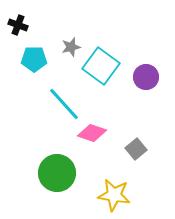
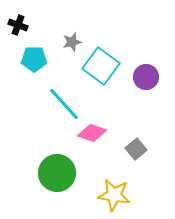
gray star: moved 1 px right, 5 px up
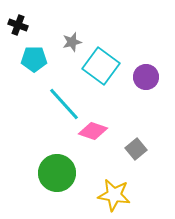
pink diamond: moved 1 px right, 2 px up
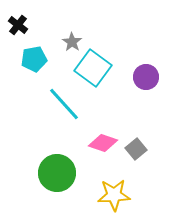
black cross: rotated 18 degrees clockwise
gray star: rotated 24 degrees counterclockwise
cyan pentagon: rotated 10 degrees counterclockwise
cyan square: moved 8 px left, 2 px down
pink diamond: moved 10 px right, 12 px down
yellow star: rotated 12 degrees counterclockwise
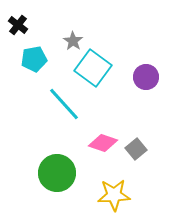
gray star: moved 1 px right, 1 px up
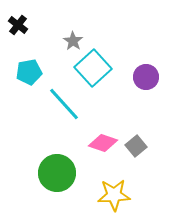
cyan pentagon: moved 5 px left, 13 px down
cyan square: rotated 12 degrees clockwise
gray square: moved 3 px up
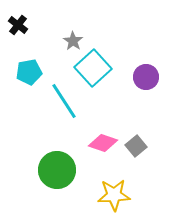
cyan line: moved 3 px up; rotated 9 degrees clockwise
green circle: moved 3 px up
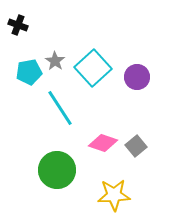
black cross: rotated 18 degrees counterclockwise
gray star: moved 18 px left, 20 px down
purple circle: moved 9 px left
cyan line: moved 4 px left, 7 px down
